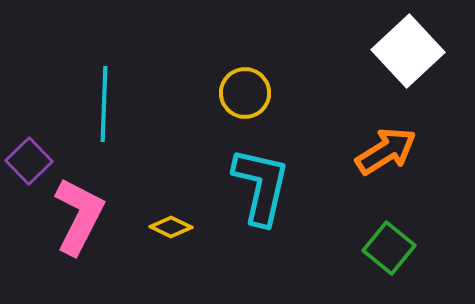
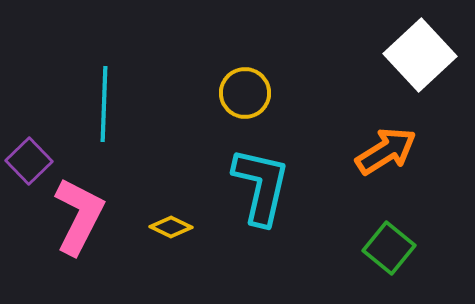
white square: moved 12 px right, 4 px down
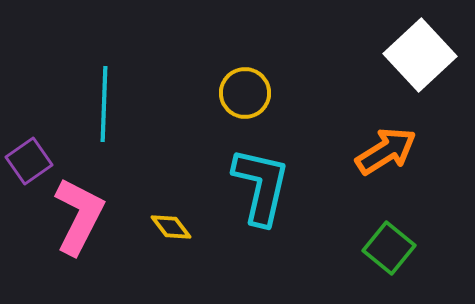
purple square: rotated 9 degrees clockwise
yellow diamond: rotated 27 degrees clockwise
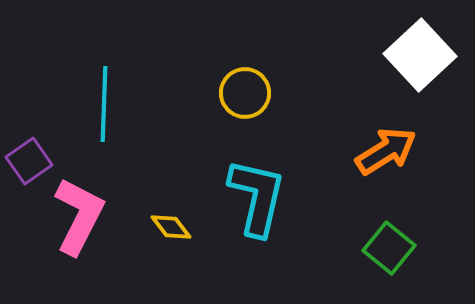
cyan L-shape: moved 4 px left, 11 px down
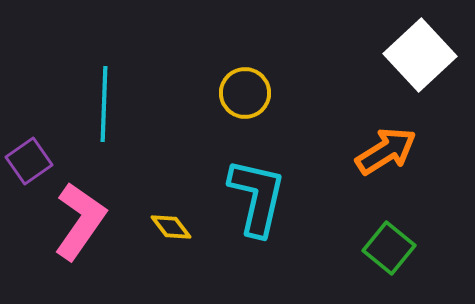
pink L-shape: moved 1 px right, 5 px down; rotated 8 degrees clockwise
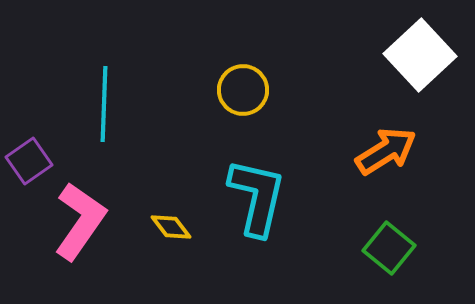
yellow circle: moved 2 px left, 3 px up
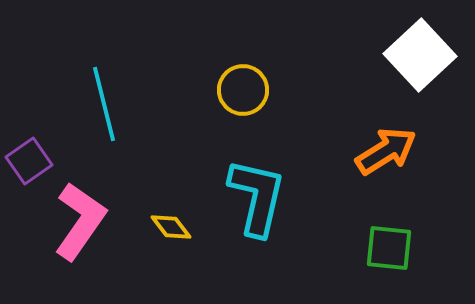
cyan line: rotated 16 degrees counterclockwise
green square: rotated 33 degrees counterclockwise
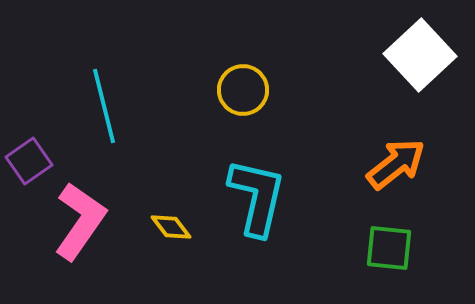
cyan line: moved 2 px down
orange arrow: moved 10 px right, 13 px down; rotated 6 degrees counterclockwise
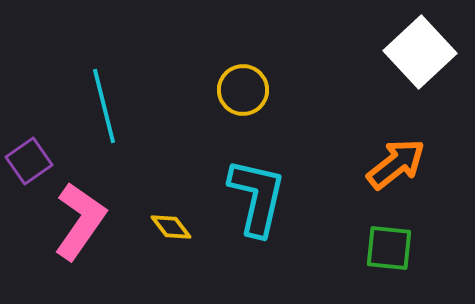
white square: moved 3 px up
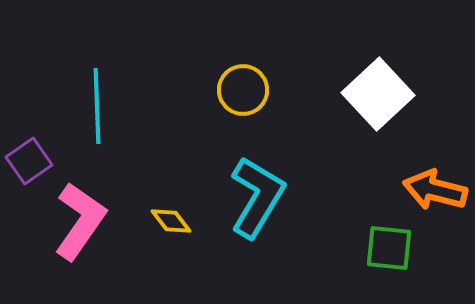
white square: moved 42 px left, 42 px down
cyan line: moved 7 px left; rotated 12 degrees clockwise
orange arrow: moved 39 px right, 26 px down; rotated 128 degrees counterclockwise
cyan L-shape: rotated 18 degrees clockwise
yellow diamond: moved 6 px up
